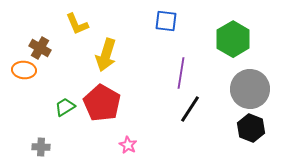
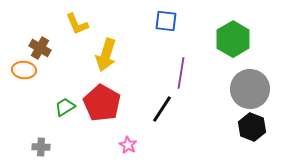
black line: moved 28 px left
black hexagon: moved 1 px right, 1 px up
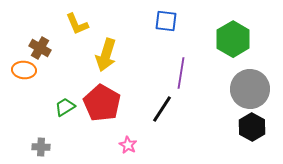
black hexagon: rotated 8 degrees clockwise
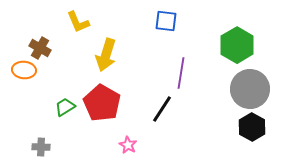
yellow L-shape: moved 1 px right, 2 px up
green hexagon: moved 4 px right, 6 px down
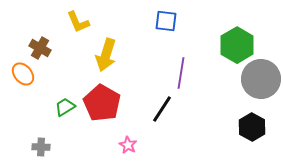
orange ellipse: moved 1 px left, 4 px down; rotated 45 degrees clockwise
gray circle: moved 11 px right, 10 px up
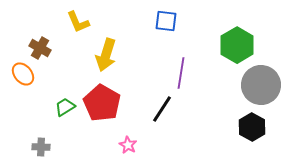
gray circle: moved 6 px down
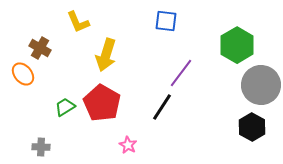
purple line: rotated 28 degrees clockwise
black line: moved 2 px up
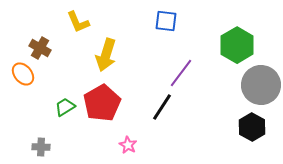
red pentagon: rotated 12 degrees clockwise
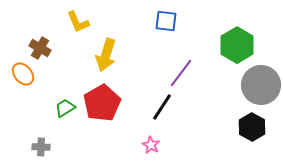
green trapezoid: moved 1 px down
pink star: moved 23 px right
